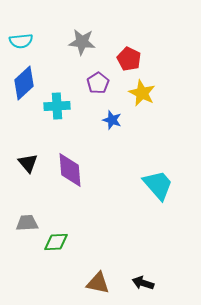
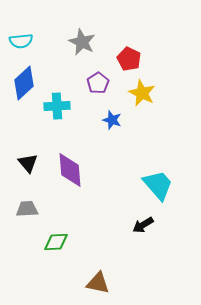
gray star: rotated 20 degrees clockwise
gray trapezoid: moved 14 px up
black arrow: moved 58 px up; rotated 50 degrees counterclockwise
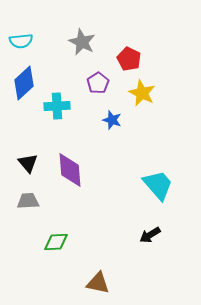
gray trapezoid: moved 1 px right, 8 px up
black arrow: moved 7 px right, 10 px down
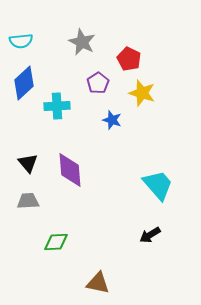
yellow star: rotated 8 degrees counterclockwise
